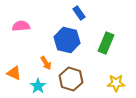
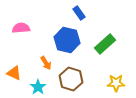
pink semicircle: moved 2 px down
green rectangle: moved 1 px left, 1 px down; rotated 25 degrees clockwise
cyan star: moved 1 px down
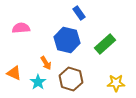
cyan star: moved 5 px up
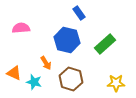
cyan star: moved 4 px left; rotated 21 degrees counterclockwise
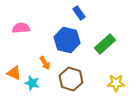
orange arrow: moved 1 px left
cyan star: moved 2 px left, 1 px down
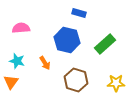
blue rectangle: rotated 40 degrees counterclockwise
orange triangle: moved 3 px left, 9 px down; rotated 42 degrees clockwise
brown hexagon: moved 5 px right, 1 px down
cyan star: moved 15 px left, 22 px up
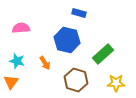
green rectangle: moved 2 px left, 10 px down
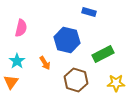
blue rectangle: moved 10 px right, 1 px up
pink semicircle: rotated 108 degrees clockwise
green rectangle: rotated 15 degrees clockwise
cyan star: rotated 21 degrees clockwise
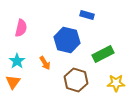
blue rectangle: moved 2 px left, 3 px down
orange triangle: moved 2 px right
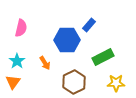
blue rectangle: moved 2 px right, 10 px down; rotated 64 degrees counterclockwise
blue hexagon: rotated 15 degrees counterclockwise
green rectangle: moved 3 px down
brown hexagon: moved 2 px left, 2 px down; rotated 15 degrees clockwise
